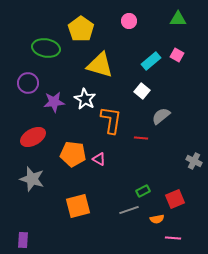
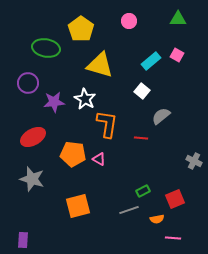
orange L-shape: moved 4 px left, 4 px down
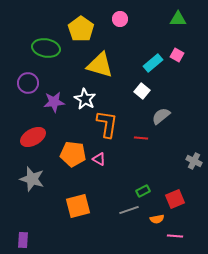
pink circle: moved 9 px left, 2 px up
cyan rectangle: moved 2 px right, 2 px down
pink line: moved 2 px right, 2 px up
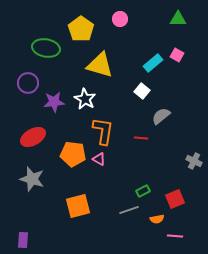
orange L-shape: moved 4 px left, 7 px down
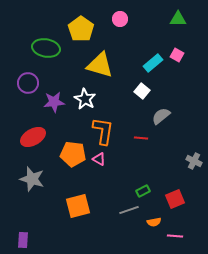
orange semicircle: moved 3 px left, 3 px down
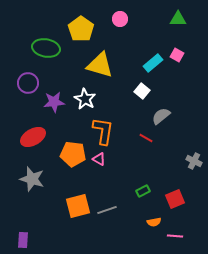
red line: moved 5 px right; rotated 24 degrees clockwise
gray line: moved 22 px left
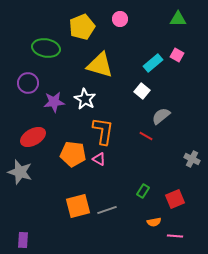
yellow pentagon: moved 1 px right, 2 px up; rotated 15 degrees clockwise
red line: moved 2 px up
gray cross: moved 2 px left, 2 px up
gray star: moved 12 px left, 7 px up
green rectangle: rotated 32 degrees counterclockwise
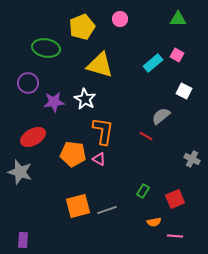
white square: moved 42 px right; rotated 14 degrees counterclockwise
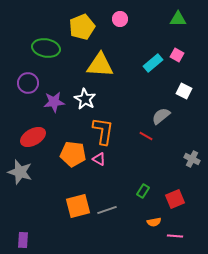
yellow triangle: rotated 12 degrees counterclockwise
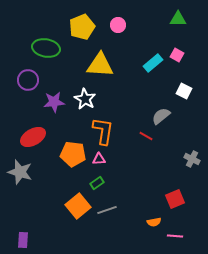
pink circle: moved 2 px left, 6 px down
purple circle: moved 3 px up
pink triangle: rotated 32 degrees counterclockwise
green rectangle: moved 46 px left, 8 px up; rotated 24 degrees clockwise
orange square: rotated 25 degrees counterclockwise
